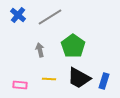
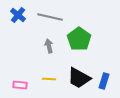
gray line: rotated 45 degrees clockwise
green pentagon: moved 6 px right, 7 px up
gray arrow: moved 9 px right, 4 px up
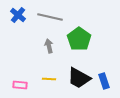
blue rectangle: rotated 35 degrees counterclockwise
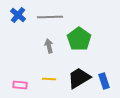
gray line: rotated 15 degrees counterclockwise
black trapezoid: rotated 120 degrees clockwise
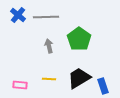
gray line: moved 4 px left
blue rectangle: moved 1 px left, 5 px down
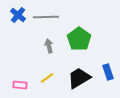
yellow line: moved 2 px left, 1 px up; rotated 40 degrees counterclockwise
blue rectangle: moved 5 px right, 14 px up
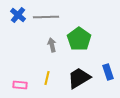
gray arrow: moved 3 px right, 1 px up
yellow line: rotated 40 degrees counterclockwise
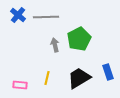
green pentagon: rotated 10 degrees clockwise
gray arrow: moved 3 px right
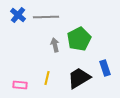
blue rectangle: moved 3 px left, 4 px up
